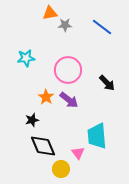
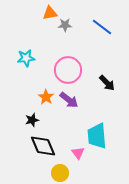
yellow circle: moved 1 px left, 4 px down
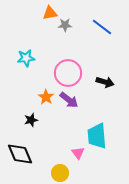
pink circle: moved 3 px down
black arrow: moved 2 px left, 1 px up; rotated 30 degrees counterclockwise
black star: moved 1 px left
black diamond: moved 23 px left, 8 px down
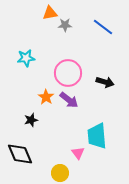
blue line: moved 1 px right
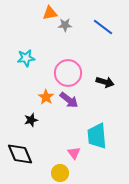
pink triangle: moved 4 px left
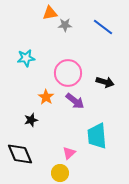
purple arrow: moved 6 px right, 1 px down
pink triangle: moved 5 px left; rotated 24 degrees clockwise
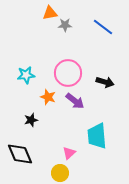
cyan star: moved 17 px down
orange star: moved 2 px right; rotated 14 degrees counterclockwise
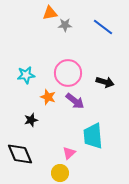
cyan trapezoid: moved 4 px left
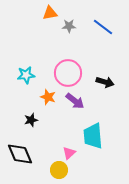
gray star: moved 4 px right, 1 px down
yellow circle: moved 1 px left, 3 px up
